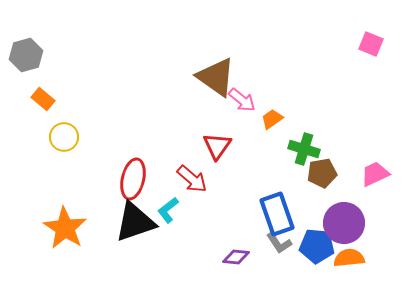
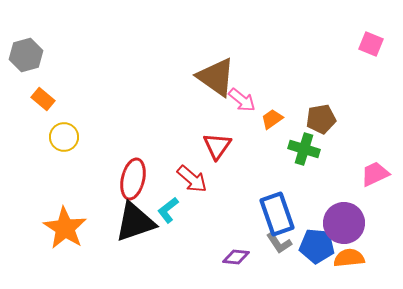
brown pentagon: moved 1 px left, 54 px up
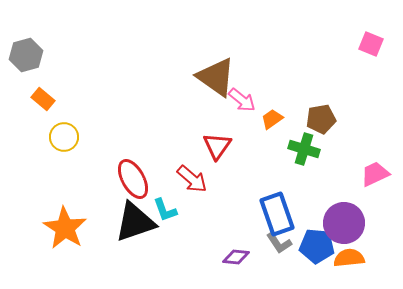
red ellipse: rotated 42 degrees counterclockwise
cyan L-shape: moved 3 px left; rotated 72 degrees counterclockwise
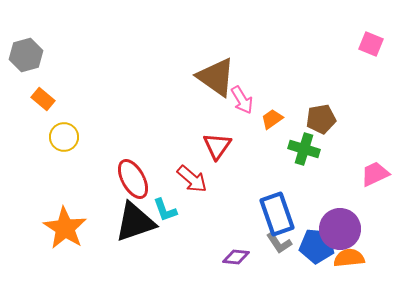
pink arrow: rotated 20 degrees clockwise
purple circle: moved 4 px left, 6 px down
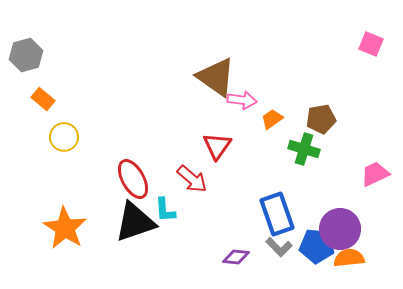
pink arrow: rotated 52 degrees counterclockwise
cyan L-shape: rotated 16 degrees clockwise
gray L-shape: moved 4 px down; rotated 12 degrees counterclockwise
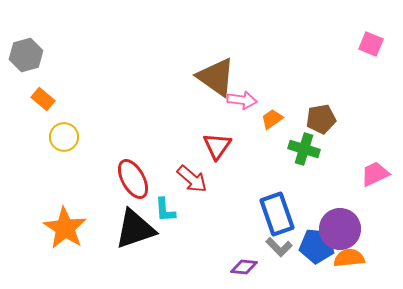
black triangle: moved 7 px down
purple diamond: moved 8 px right, 10 px down
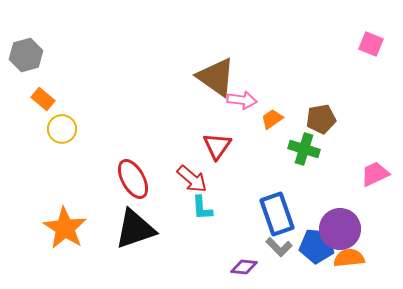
yellow circle: moved 2 px left, 8 px up
cyan L-shape: moved 37 px right, 2 px up
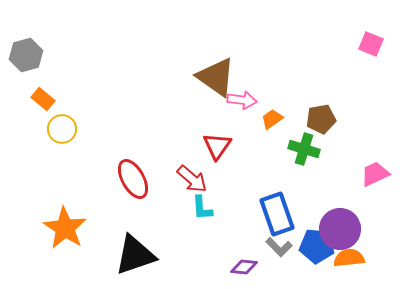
black triangle: moved 26 px down
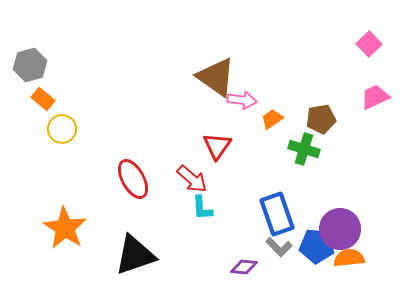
pink square: moved 2 px left; rotated 25 degrees clockwise
gray hexagon: moved 4 px right, 10 px down
pink trapezoid: moved 77 px up
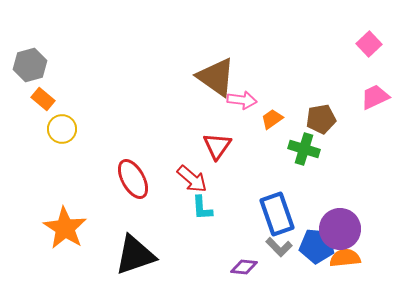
orange semicircle: moved 4 px left
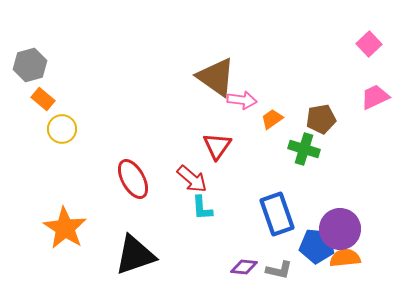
gray L-shape: moved 23 px down; rotated 32 degrees counterclockwise
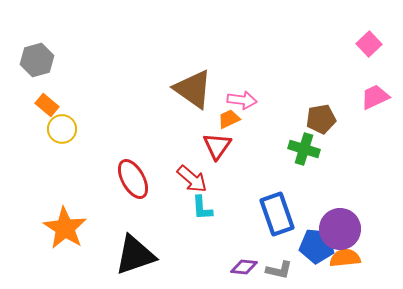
gray hexagon: moved 7 px right, 5 px up
brown triangle: moved 23 px left, 12 px down
orange rectangle: moved 4 px right, 6 px down
orange trapezoid: moved 43 px left; rotated 10 degrees clockwise
